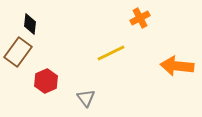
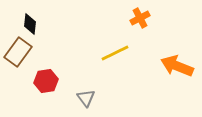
yellow line: moved 4 px right
orange arrow: rotated 16 degrees clockwise
red hexagon: rotated 15 degrees clockwise
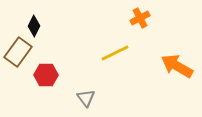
black diamond: moved 4 px right, 2 px down; rotated 20 degrees clockwise
orange arrow: rotated 8 degrees clockwise
red hexagon: moved 6 px up; rotated 10 degrees clockwise
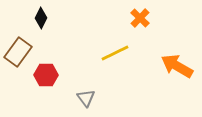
orange cross: rotated 18 degrees counterclockwise
black diamond: moved 7 px right, 8 px up
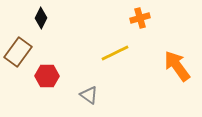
orange cross: rotated 30 degrees clockwise
orange arrow: rotated 24 degrees clockwise
red hexagon: moved 1 px right, 1 px down
gray triangle: moved 3 px right, 3 px up; rotated 18 degrees counterclockwise
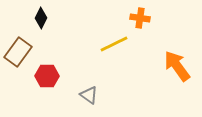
orange cross: rotated 24 degrees clockwise
yellow line: moved 1 px left, 9 px up
